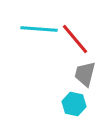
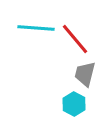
cyan line: moved 3 px left, 1 px up
cyan hexagon: rotated 15 degrees clockwise
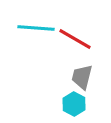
red line: rotated 20 degrees counterclockwise
gray trapezoid: moved 3 px left, 3 px down
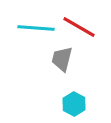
red line: moved 4 px right, 12 px up
gray trapezoid: moved 20 px left, 18 px up
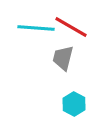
red line: moved 8 px left
gray trapezoid: moved 1 px right, 1 px up
